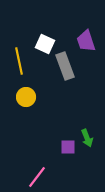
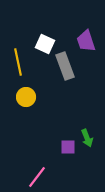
yellow line: moved 1 px left, 1 px down
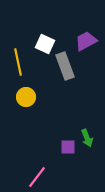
purple trapezoid: rotated 80 degrees clockwise
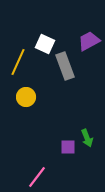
purple trapezoid: moved 3 px right
yellow line: rotated 36 degrees clockwise
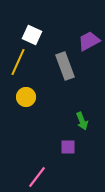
white square: moved 13 px left, 9 px up
green arrow: moved 5 px left, 17 px up
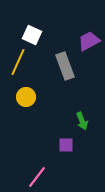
purple square: moved 2 px left, 2 px up
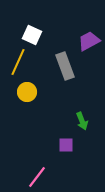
yellow circle: moved 1 px right, 5 px up
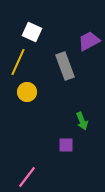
white square: moved 3 px up
pink line: moved 10 px left
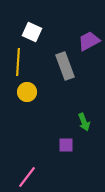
yellow line: rotated 20 degrees counterclockwise
green arrow: moved 2 px right, 1 px down
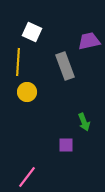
purple trapezoid: rotated 15 degrees clockwise
